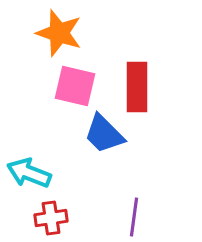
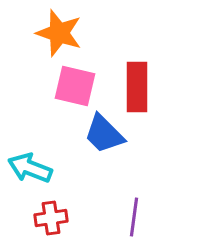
cyan arrow: moved 1 px right, 5 px up
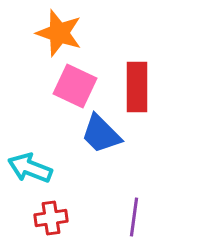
pink square: rotated 12 degrees clockwise
blue trapezoid: moved 3 px left
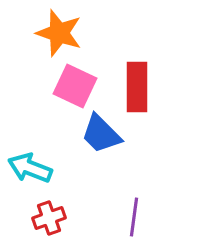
red cross: moved 2 px left; rotated 12 degrees counterclockwise
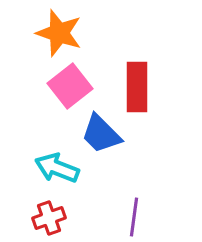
pink square: moved 5 px left; rotated 27 degrees clockwise
cyan arrow: moved 27 px right
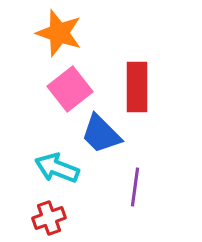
pink square: moved 3 px down
purple line: moved 1 px right, 30 px up
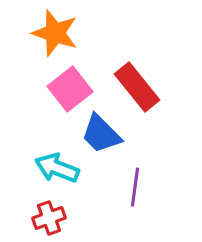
orange star: moved 4 px left
red rectangle: rotated 39 degrees counterclockwise
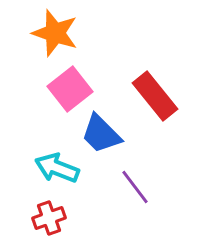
red rectangle: moved 18 px right, 9 px down
purple line: rotated 45 degrees counterclockwise
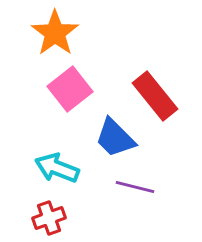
orange star: rotated 18 degrees clockwise
blue trapezoid: moved 14 px right, 4 px down
purple line: rotated 39 degrees counterclockwise
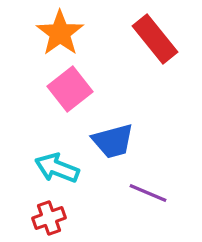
orange star: moved 5 px right
red rectangle: moved 57 px up
blue trapezoid: moved 2 px left, 3 px down; rotated 60 degrees counterclockwise
purple line: moved 13 px right, 6 px down; rotated 9 degrees clockwise
